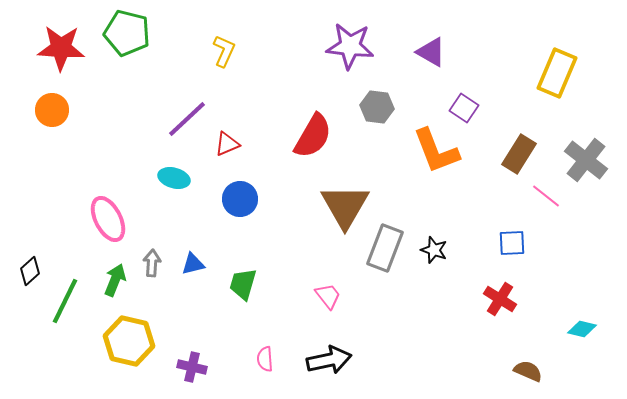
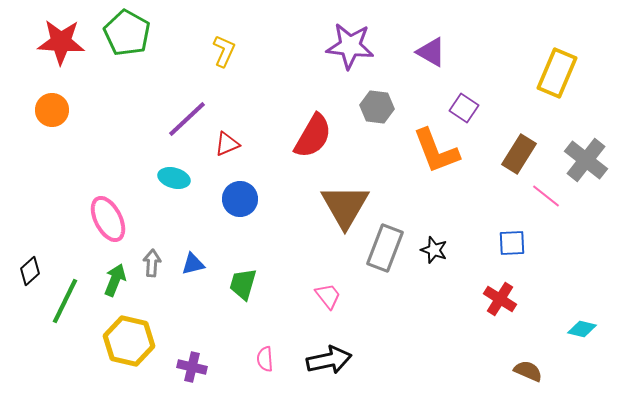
green pentagon: rotated 15 degrees clockwise
red star: moved 6 px up
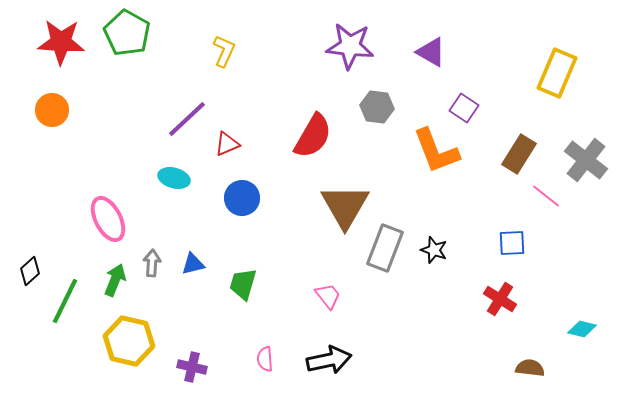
blue circle: moved 2 px right, 1 px up
brown semicircle: moved 2 px right, 3 px up; rotated 16 degrees counterclockwise
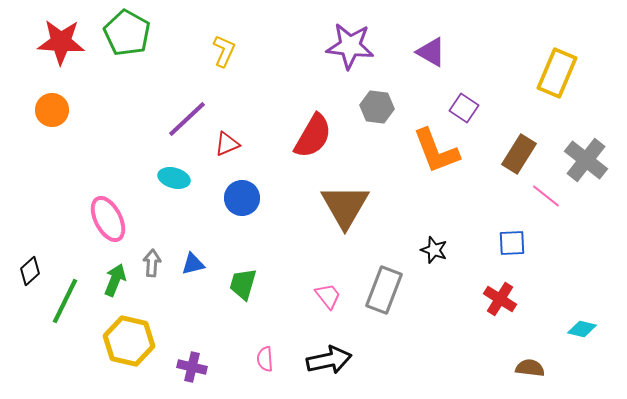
gray rectangle: moved 1 px left, 42 px down
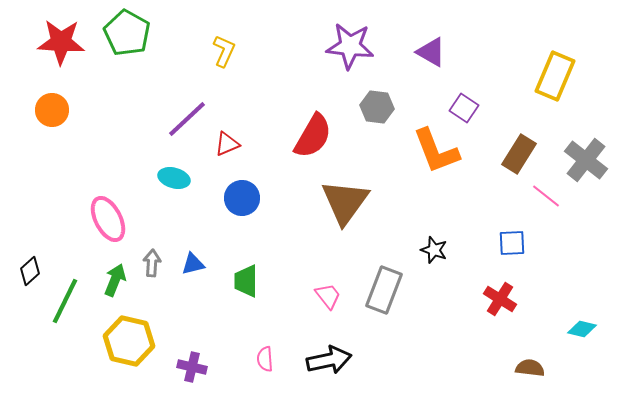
yellow rectangle: moved 2 px left, 3 px down
brown triangle: moved 4 px up; rotated 6 degrees clockwise
green trapezoid: moved 3 px right, 3 px up; rotated 16 degrees counterclockwise
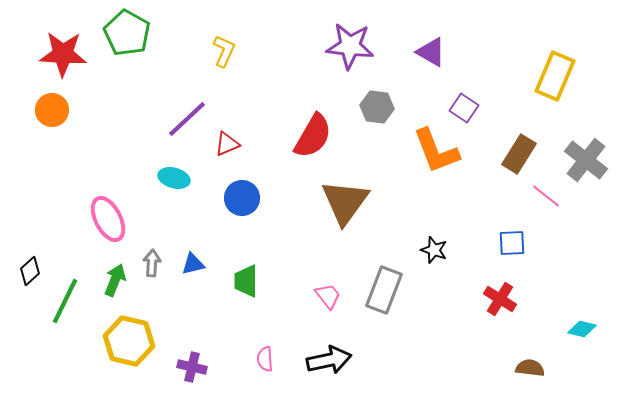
red star: moved 2 px right, 12 px down
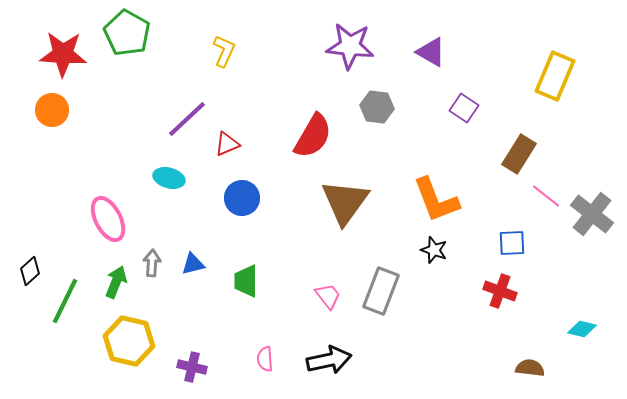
orange L-shape: moved 49 px down
gray cross: moved 6 px right, 54 px down
cyan ellipse: moved 5 px left
green arrow: moved 1 px right, 2 px down
gray rectangle: moved 3 px left, 1 px down
red cross: moved 8 px up; rotated 12 degrees counterclockwise
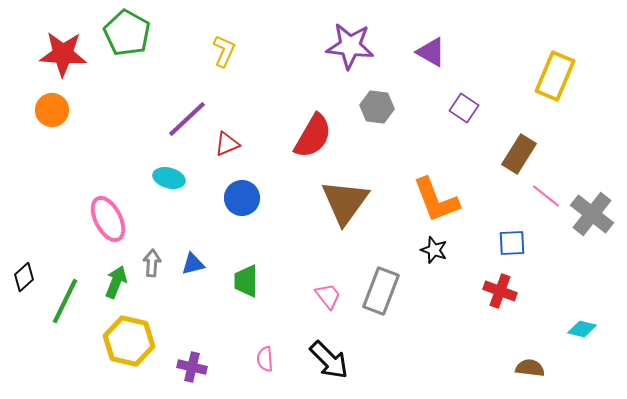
black diamond: moved 6 px left, 6 px down
black arrow: rotated 57 degrees clockwise
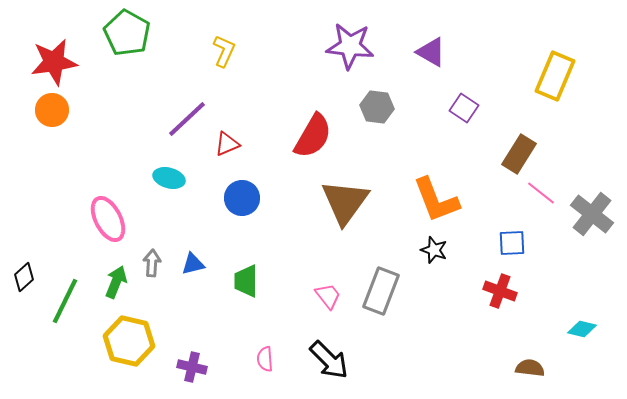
red star: moved 9 px left, 8 px down; rotated 12 degrees counterclockwise
pink line: moved 5 px left, 3 px up
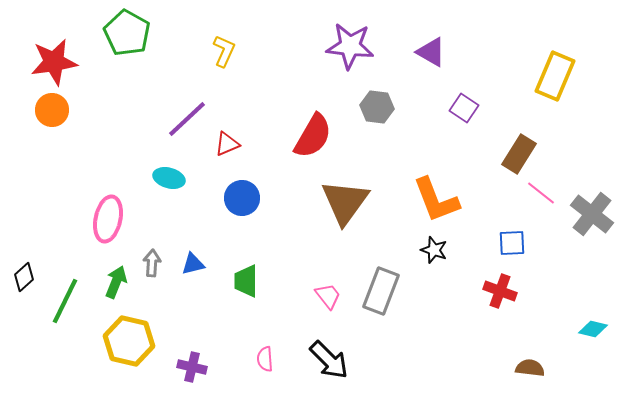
pink ellipse: rotated 39 degrees clockwise
cyan diamond: moved 11 px right
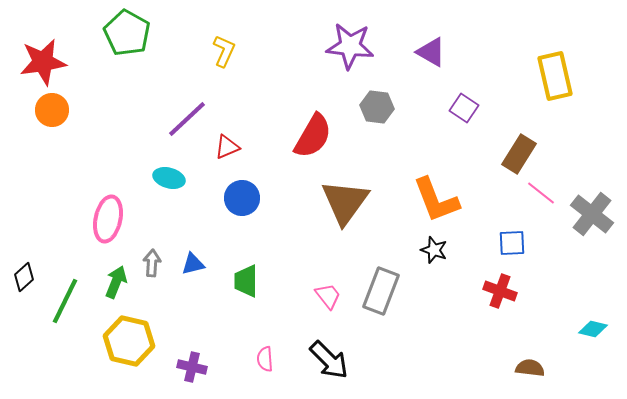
red star: moved 11 px left
yellow rectangle: rotated 36 degrees counterclockwise
red triangle: moved 3 px down
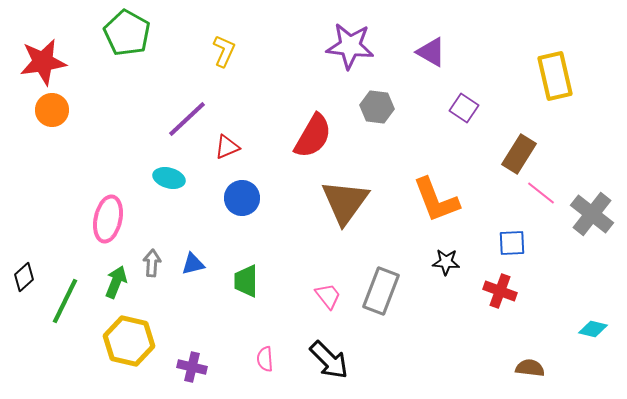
black star: moved 12 px right, 12 px down; rotated 16 degrees counterclockwise
